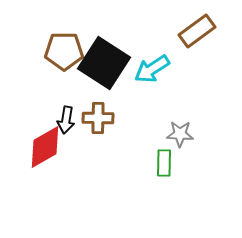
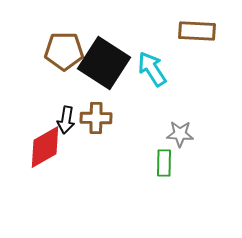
brown rectangle: rotated 39 degrees clockwise
cyan arrow: rotated 90 degrees clockwise
brown cross: moved 2 px left
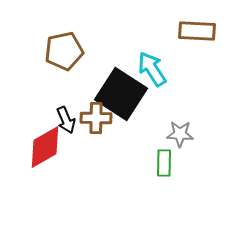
brown pentagon: rotated 12 degrees counterclockwise
black square: moved 17 px right, 31 px down
black arrow: rotated 32 degrees counterclockwise
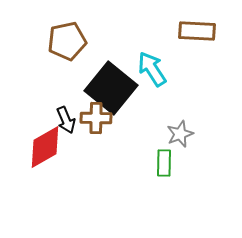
brown pentagon: moved 3 px right, 10 px up
black square: moved 10 px left, 6 px up; rotated 6 degrees clockwise
gray star: rotated 24 degrees counterclockwise
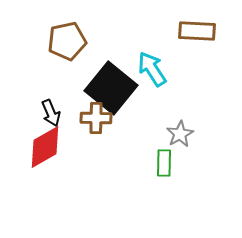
black arrow: moved 15 px left, 7 px up
gray star: rotated 8 degrees counterclockwise
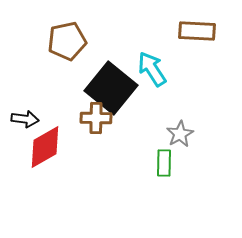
black arrow: moved 26 px left, 6 px down; rotated 60 degrees counterclockwise
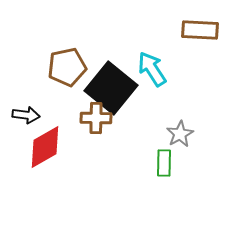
brown rectangle: moved 3 px right, 1 px up
brown pentagon: moved 26 px down
black arrow: moved 1 px right, 4 px up
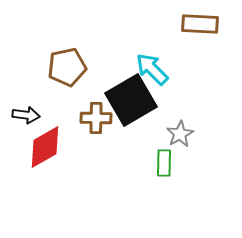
brown rectangle: moved 6 px up
cyan arrow: rotated 12 degrees counterclockwise
black square: moved 20 px right, 12 px down; rotated 21 degrees clockwise
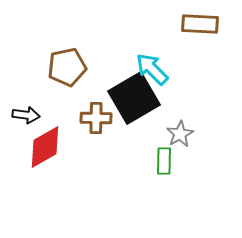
black square: moved 3 px right, 2 px up
green rectangle: moved 2 px up
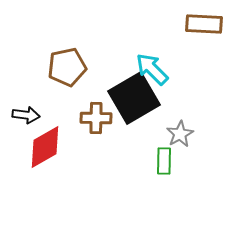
brown rectangle: moved 4 px right
